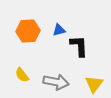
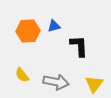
blue triangle: moved 5 px left, 4 px up
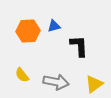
yellow triangle: rotated 18 degrees clockwise
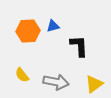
blue triangle: moved 1 px left
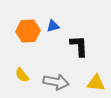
yellow triangle: moved 2 px right, 1 px up; rotated 42 degrees clockwise
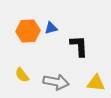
blue triangle: moved 2 px left, 2 px down
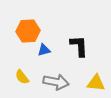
blue triangle: moved 7 px left, 22 px down
yellow semicircle: moved 2 px down
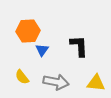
blue triangle: moved 2 px left; rotated 40 degrees counterclockwise
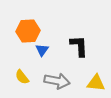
gray arrow: moved 1 px right, 1 px up
